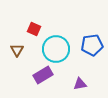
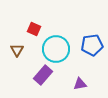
purple rectangle: rotated 18 degrees counterclockwise
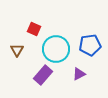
blue pentagon: moved 2 px left
purple triangle: moved 1 px left, 10 px up; rotated 16 degrees counterclockwise
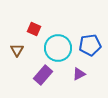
cyan circle: moved 2 px right, 1 px up
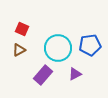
red square: moved 12 px left
brown triangle: moved 2 px right; rotated 32 degrees clockwise
purple triangle: moved 4 px left
